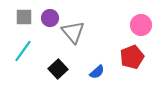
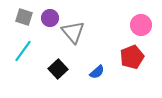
gray square: rotated 18 degrees clockwise
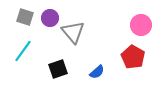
gray square: moved 1 px right
red pentagon: moved 1 px right; rotated 20 degrees counterclockwise
black square: rotated 24 degrees clockwise
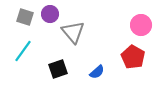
purple circle: moved 4 px up
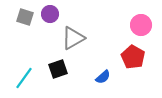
gray triangle: moved 6 px down; rotated 40 degrees clockwise
cyan line: moved 1 px right, 27 px down
blue semicircle: moved 6 px right, 5 px down
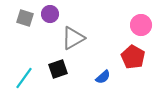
gray square: moved 1 px down
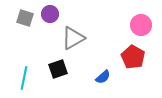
cyan line: rotated 25 degrees counterclockwise
